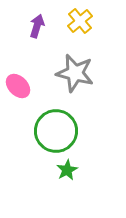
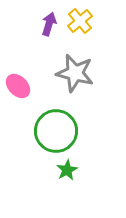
purple arrow: moved 12 px right, 2 px up
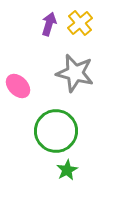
yellow cross: moved 2 px down
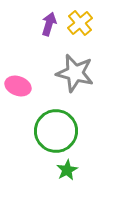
pink ellipse: rotated 25 degrees counterclockwise
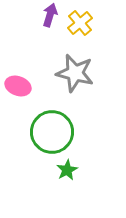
purple arrow: moved 1 px right, 9 px up
green circle: moved 4 px left, 1 px down
